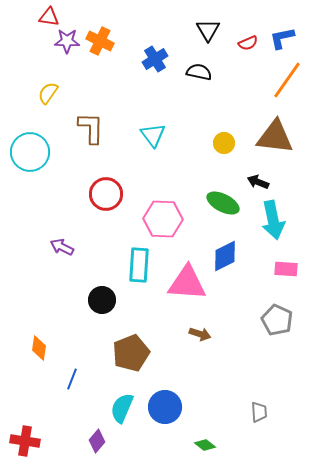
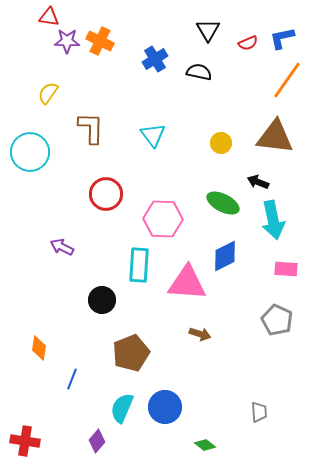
yellow circle: moved 3 px left
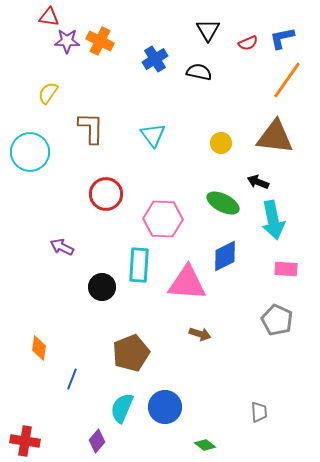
black circle: moved 13 px up
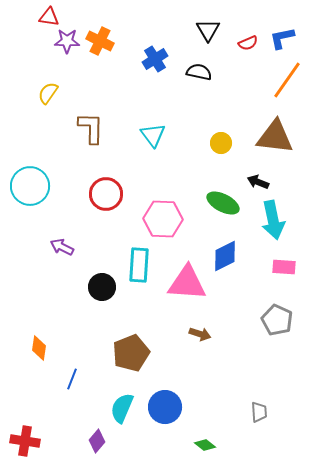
cyan circle: moved 34 px down
pink rectangle: moved 2 px left, 2 px up
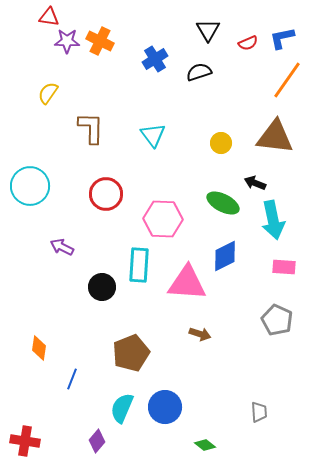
black semicircle: rotated 30 degrees counterclockwise
black arrow: moved 3 px left, 1 px down
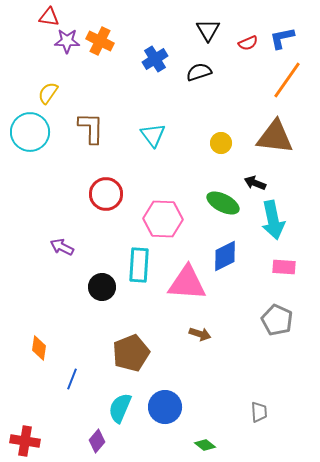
cyan circle: moved 54 px up
cyan semicircle: moved 2 px left
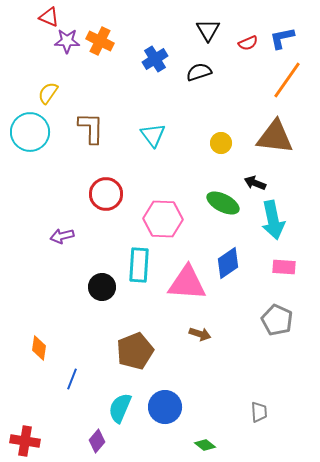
red triangle: rotated 15 degrees clockwise
purple arrow: moved 11 px up; rotated 40 degrees counterclockwise
blue diamond: moved 3 px right, 7 px down; rotated 8 degrees counterclockwise
brown pentagon: moved 4 px right, 2 px up
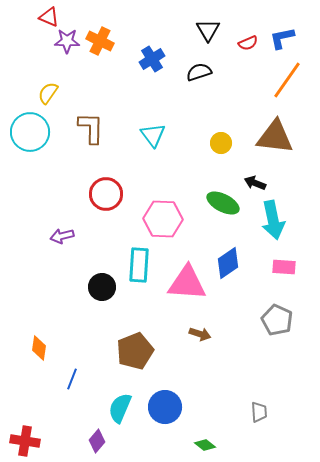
blue cross: moved 3 px left
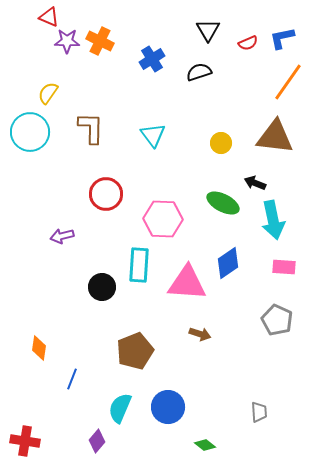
orange line: moved 1 px right, 2 px down
blue circle: moved 3 px right
